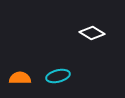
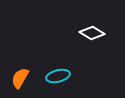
orange semicircle: rotated 60 degrees counterclockwise
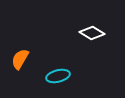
orange semicircle: moved 19 px up
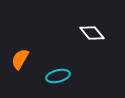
white diamond: rotated 20 degrees clockwise
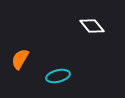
white diamond: moved 7 px up
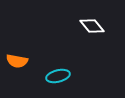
orange semicircle: moved 3 px left, 2 px down; rotated 110 degrees counterclockwise
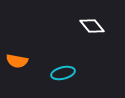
cyan ellipse: moved 5 px right, 3 px up
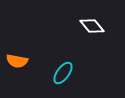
cyan ellipse: rotated 40 degrees counterclockwise
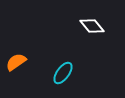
orange semicircle: moved 1 px left, 1 px down; rotated 135 degrees clockwise
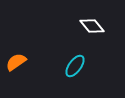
cyan ellipse: moved 12 px right, 7 px up
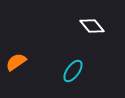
cyan ellipse: moved 2 px left, 5 px down
